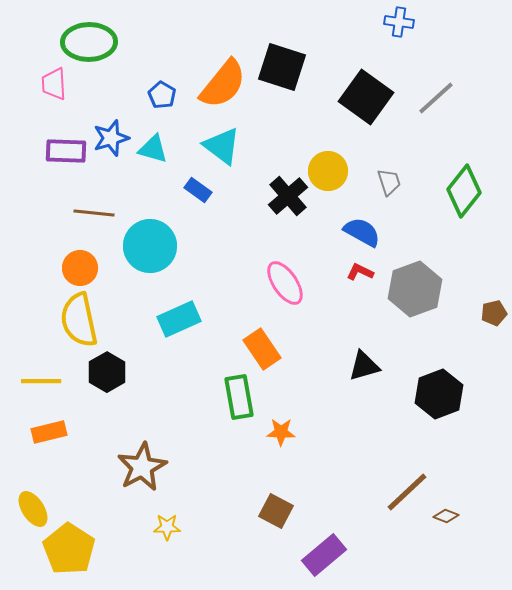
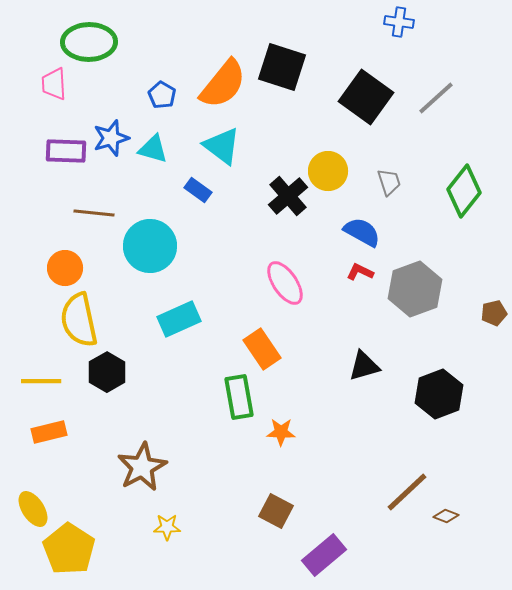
orange circle at (80, 268): moved 15 px left
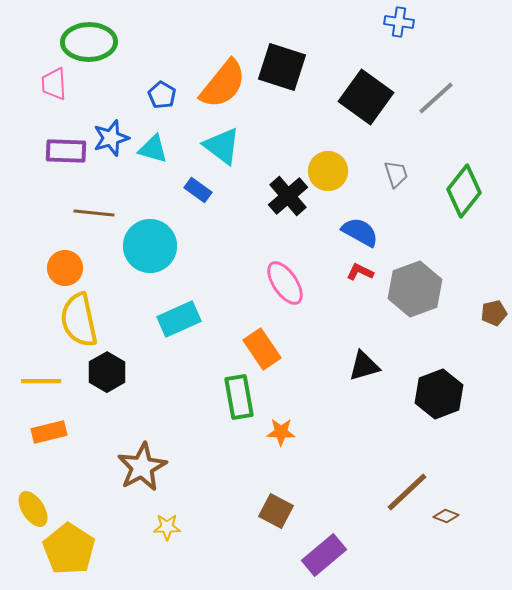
gray trapezoid at (389, 182): moved 7 px right, 8 px up
blue semicircle at (362, 232): moved 2 px left
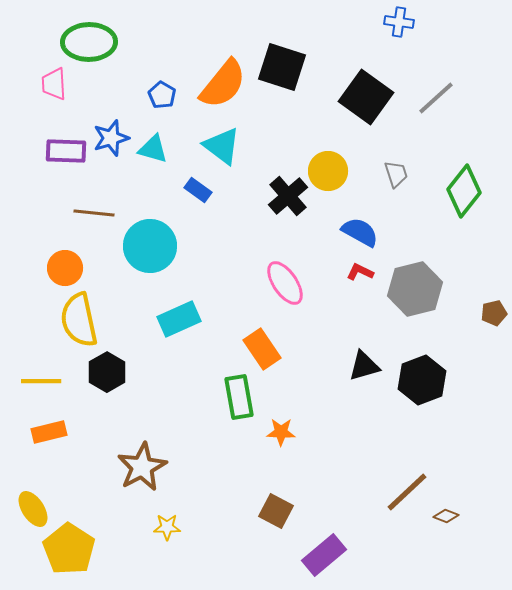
gray hexagon at (415, 289): rotated 6 degrees clockwise
black hexagon at (439, 394): moved 17 px left, 14 px up
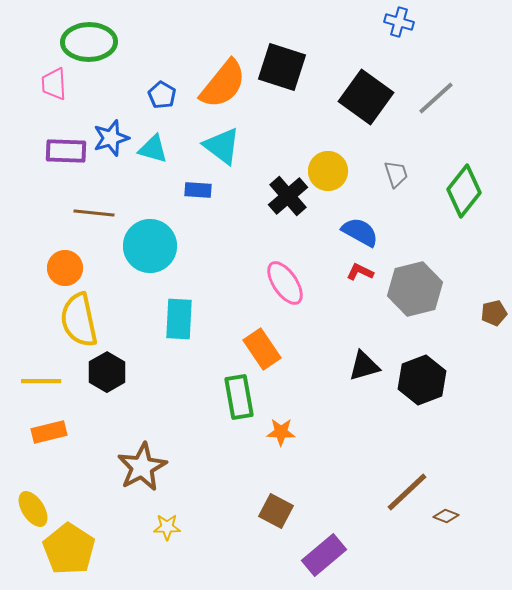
blue cross at (399, 22): rotated 8 degrees clockwise
blue rectangle at (198, 190): rotated 32 degrees counterclockwise
cyan rectangle at (179, 319): rotated 63 degrees counterclockwise
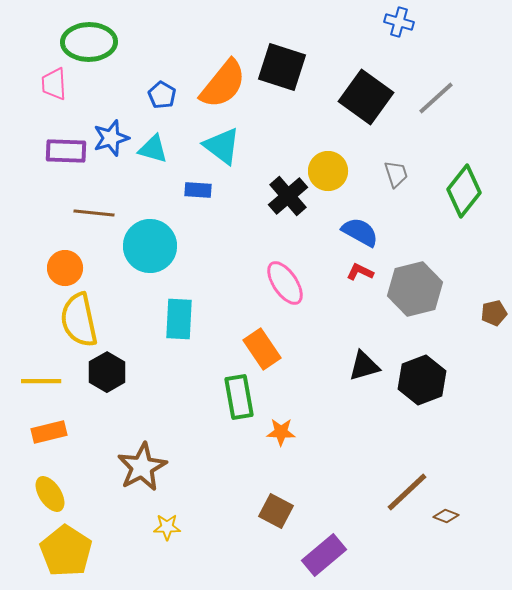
yellow ellipse at (33, 509): moved 17 px right, 15 px up
yellow pentagon at (69, 549): moved 3 px left, 2 px down
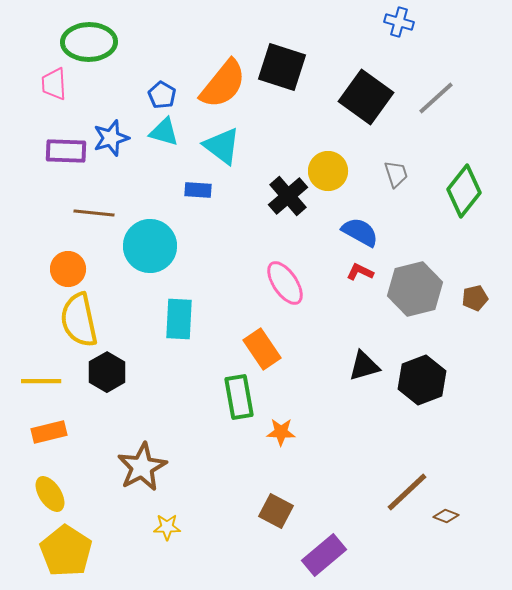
cyan triangle at (153, 149): moved 11 px right, 17 px up
orange circle at (65, 268): moved 3 px right, 1 px down
brown pentagon at (494, 313): moved 19 px left, 15 px up
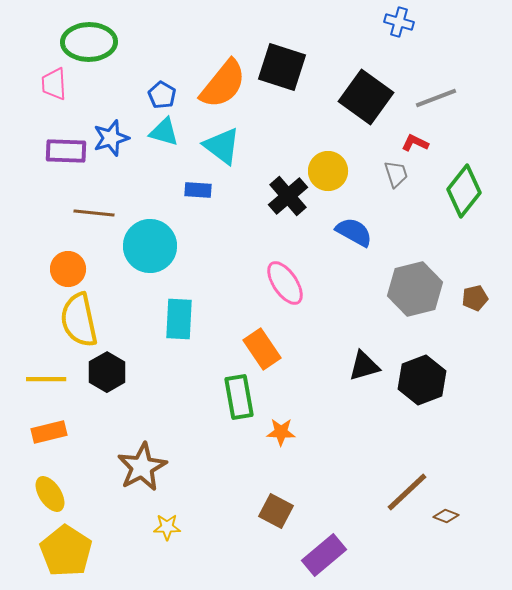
gray line at (436, 98): rotated 21 degrees clockwise
blue semicircle at (360, 232): moved 6 px left
red L-shape at (360, 272): moved 55 px right, 129 px up
yellow line at (41, 381): moved 5 px right, 2 px up
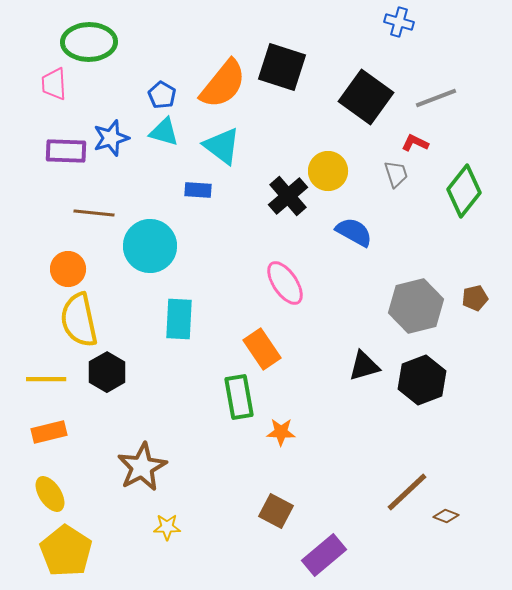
gray hexagon at (415, 289): moved 1 px right, 17 px down
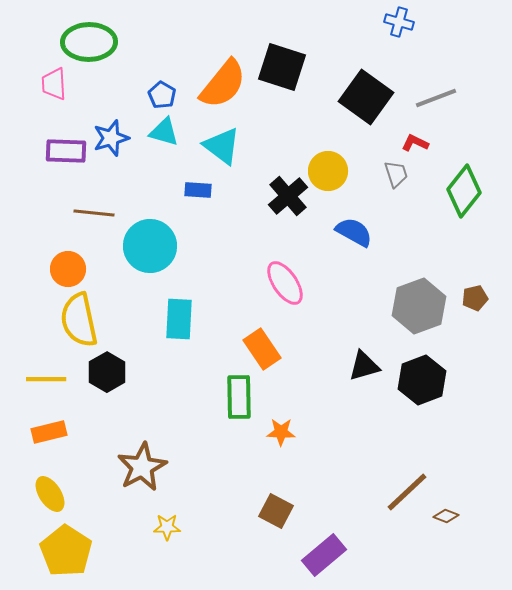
gray hexagon at (416, 306): moved 3 px right; rotated 6 degrees counterclockwise
green rectangle at (239, 397): rotated 9 degrees clockwise
